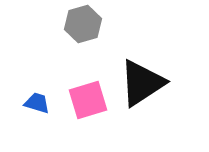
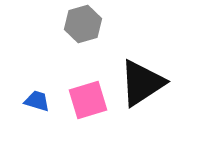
blue trapezoid: moved 2 px up
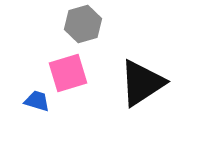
pink square: moved 20 px left, 27 px up
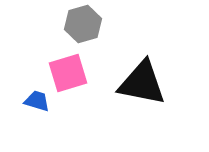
black triangle: rotated 44 degrees clockwise
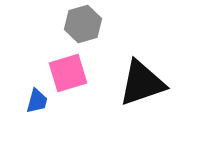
black triangle: rotated 30 degrees counterclockwise
blue trapezoid: rotated 88 degrees clockwise
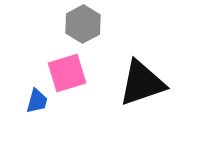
gray hexagon: rotated 12 degrees counterclockwise
pink square: moved 1 px left
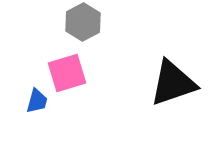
gray hexagon: moved 2 px up
black triangle: moved 31 px right
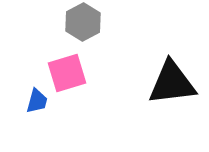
black triangle: moved 1 px left; rotated 12 degrees clockwise
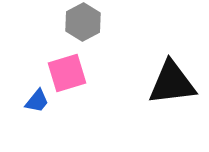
blue trapezoid: rotated 24 degrees clockwise
